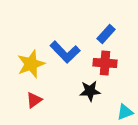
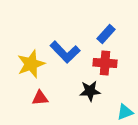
red triangle: moved 6 px right, 2 px up; rotated 30 degrees clockwise
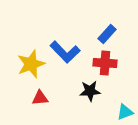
blue rectangle: moved 1 px right
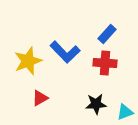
yellow star: moved 3 px left, 3 px up
black star: moved 6 px right, 13 px down
red triangle: rotated 24 degrees counterclockwise
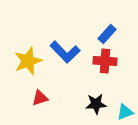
red cross: moved 2 px up
red triangle: rotated 12 degrees clockwise
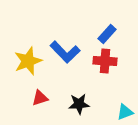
black star: moved 17 px left
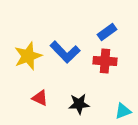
blue rectangle: moved 2 px up; rotated 12 degrees clockwise
yellow star: moved 5 px up
red triangle: rotated 42 degrees clockwise
cyan triangle: moved 2 px left, 1 px up
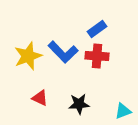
blue rectangle: moved 10 px left, 3 px up
blue L-shape: moved 2 px left
red cross: moved 8 px left, 5 px up
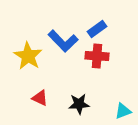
blue L-shape: moved 11 px up
yellow star: rotated 20 degrees counterclockwise
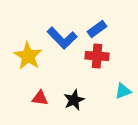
blue L-shape: moved 1 px left, 3 px up
red triangle: rotated 18 degrees counterclockwise
black star: moved 5 px left, 4 px up; rotated 20 degrees counterclockwise
cyan triangle: moved 20 px up
